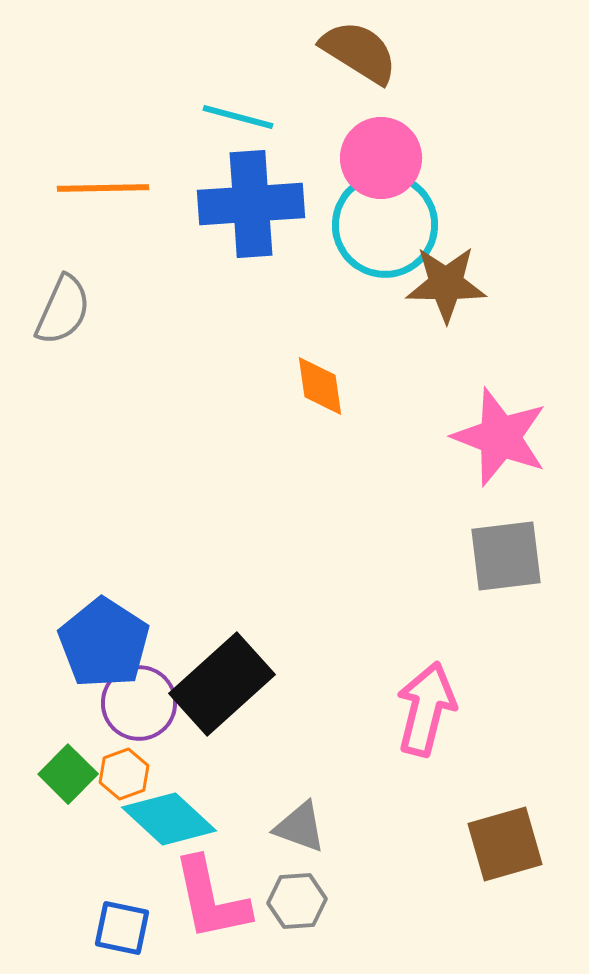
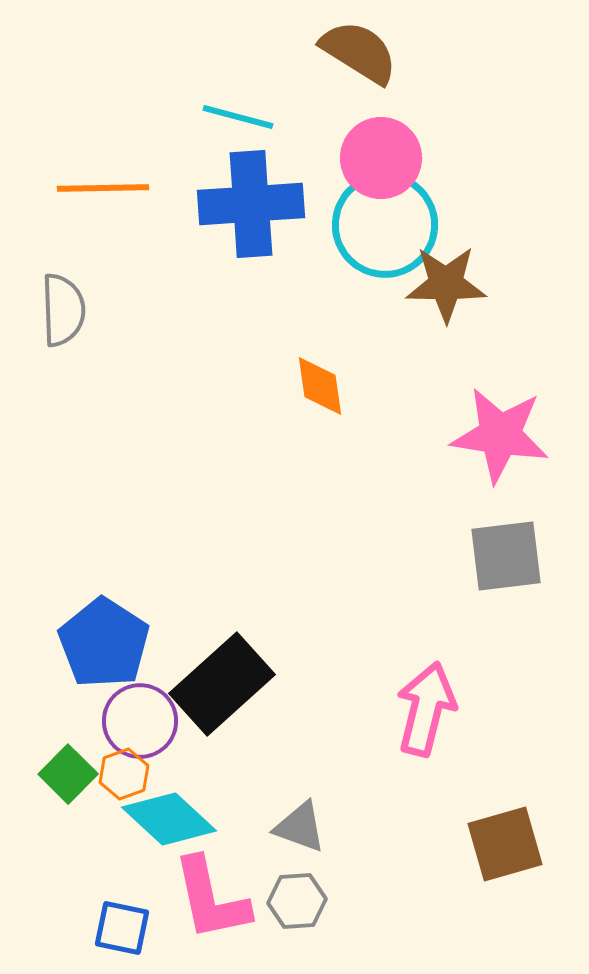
gray semicircle: rotated 26 degrees counterclockwise
pink star: moved 2 px up; rotated 12 degrees counterclockwise
purple circle: moved 1 px right, 18 px down
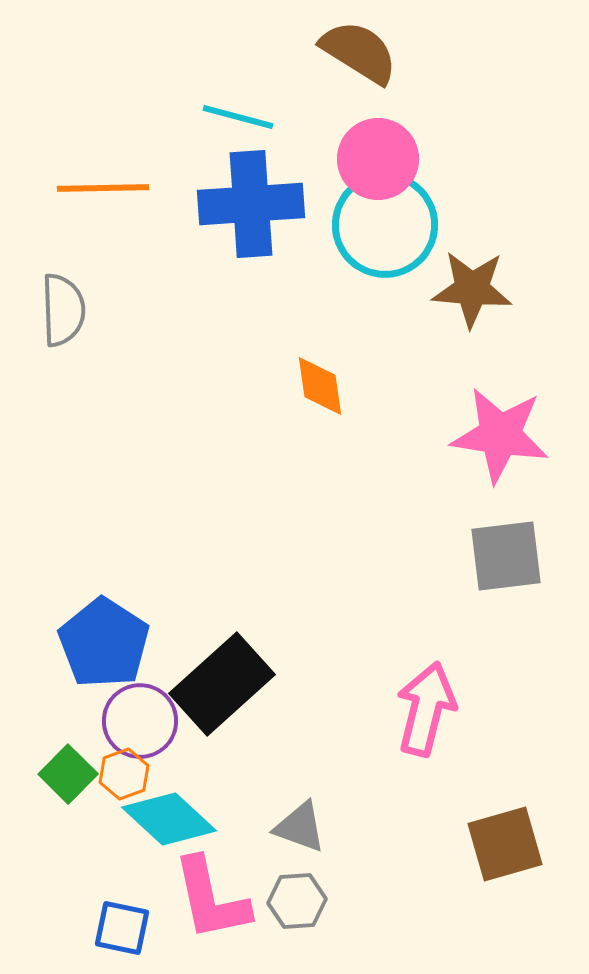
pink circle: moved 3 px left, 1 px down
brown star: moved 26 px right, 5 px down; rotated 4 degrees clockwise
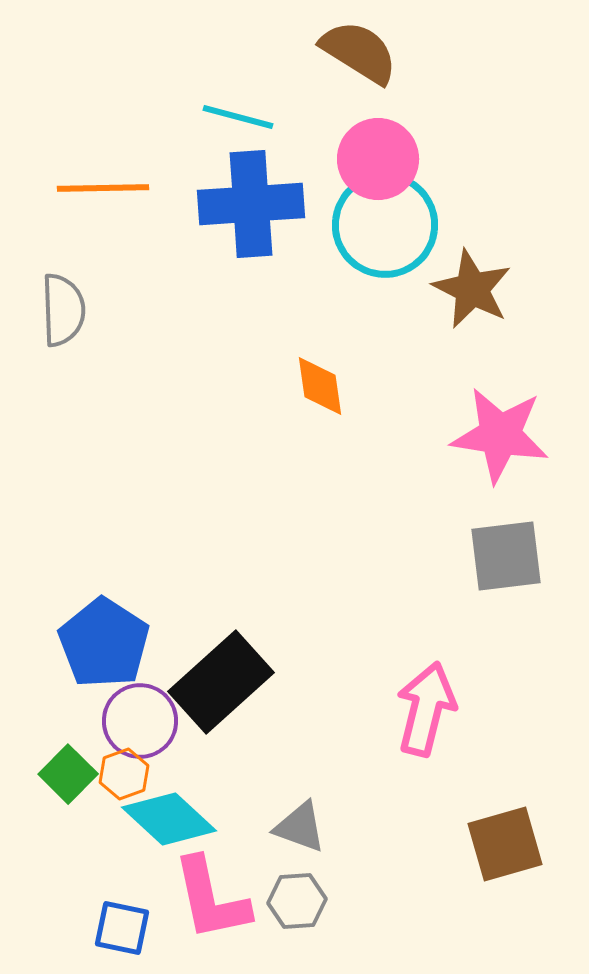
brown star: rotated 22 degrees clockwise
black rectangle: moved 1 px left, 2 px up
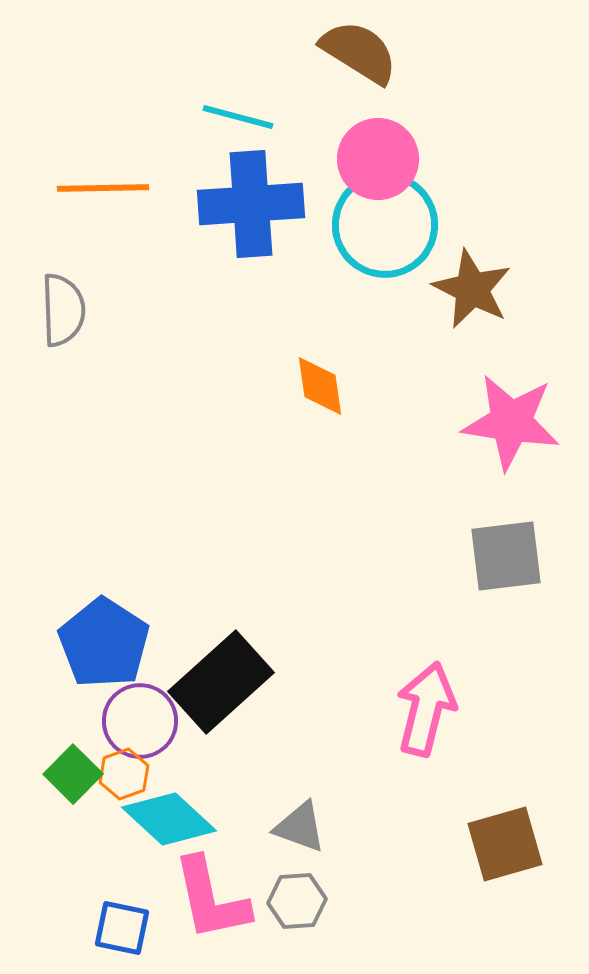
pink star: moved 11 px right, 13 px up
green square: moved 5 px right
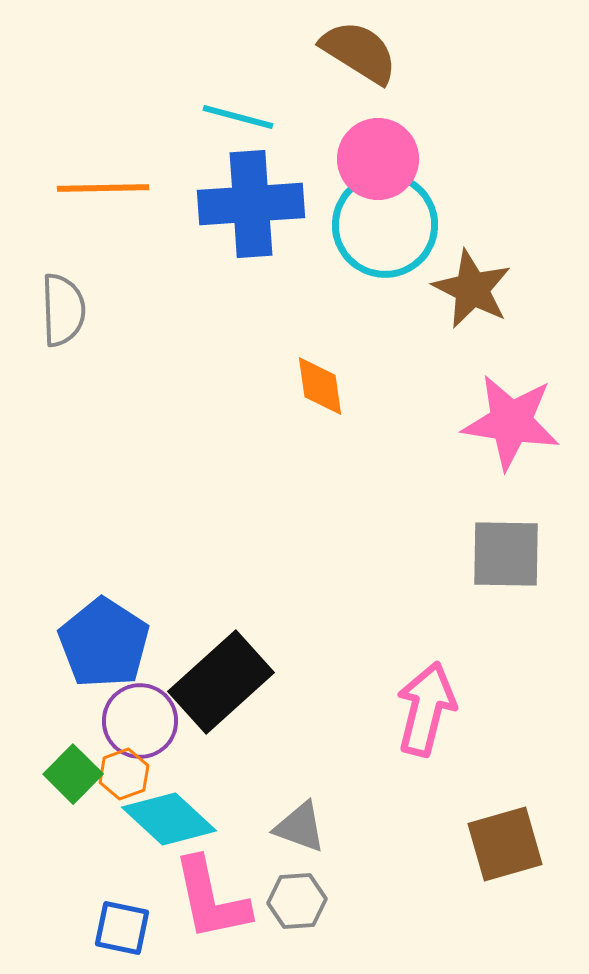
gray square: moved 2 px up; rotated 8 degrees clockwise
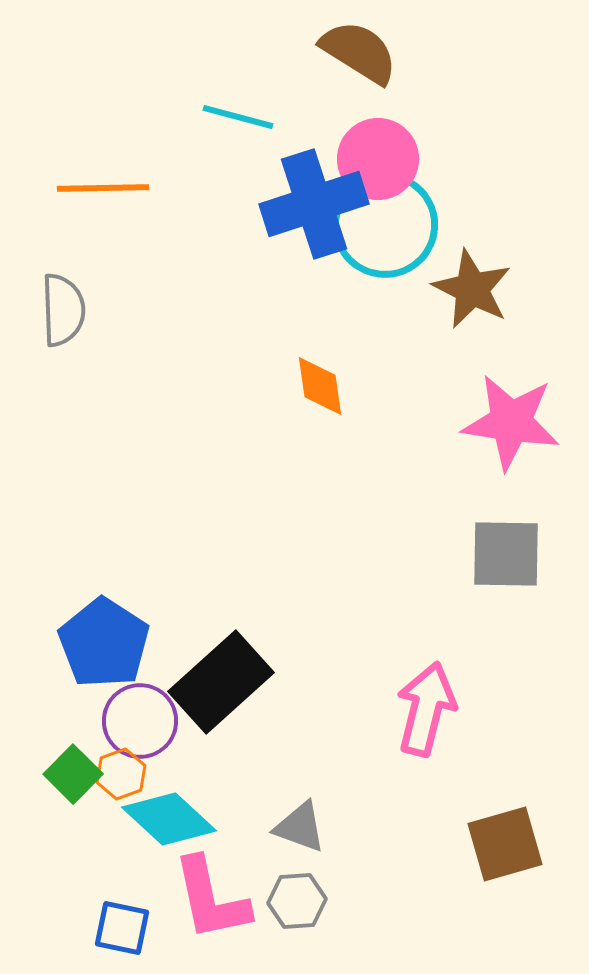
blue cross: moved 63 px right; rotated 14 degrees counterclockwise
orange hexagon: moved 3 px left
